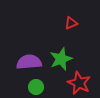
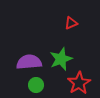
red star: rotated 15 degrees clockwise
green circle: moved 2 px up
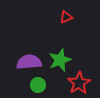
red triangle: moved 5 px left, 6 px up
green star: moved 1 px left, 1 px down
green circle: moved 2 px right
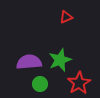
green circle: moved 2 px right, 1 px up
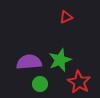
red star: moved 1 px up; rotated 10 degrees counterclockwise
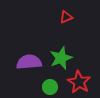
green star: moved 1 px right, 2 px up
green circle: moved 10 px right, 3 px down
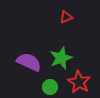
purple semicircle: rotated 30 degrees clockwise
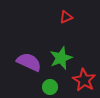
red star: moved 5 px right, 2 px up
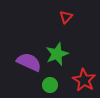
red triangle: rotated 24 degrees counterclockwise
green star: moved 4 px left, 4 px up
green circle: moved 2 px up
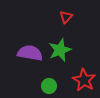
green star: moved 3 px right, 4 px up
purple semicircle: moved 1 px right, 9 px up; rotated 15 degrees counterclockwise
green circle: moved 1 px left, 1 px down
